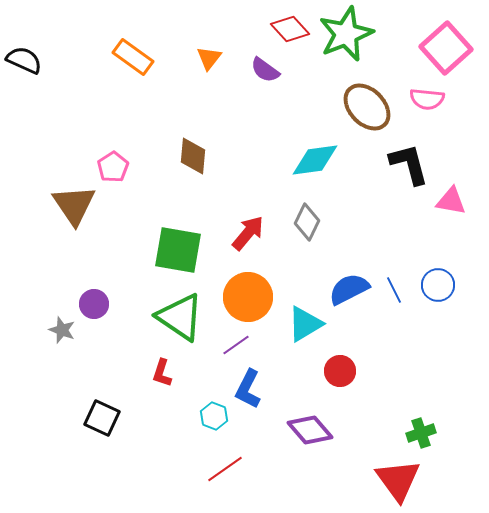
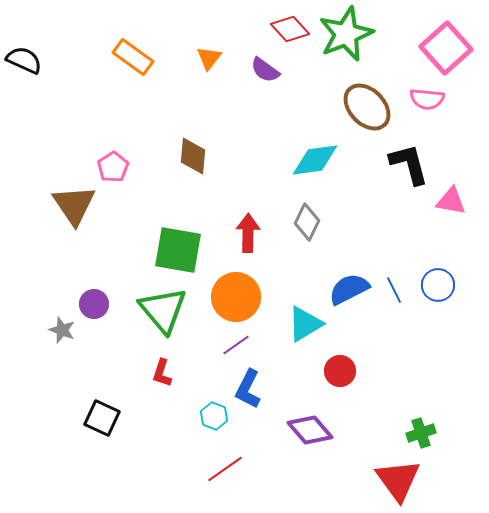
red arrow: rotated 39 degrees counterclockwise
orange circle: moved 12 px left
green triangle: moved 17 px left, 7 px up; rotated 16 degrees clockwise
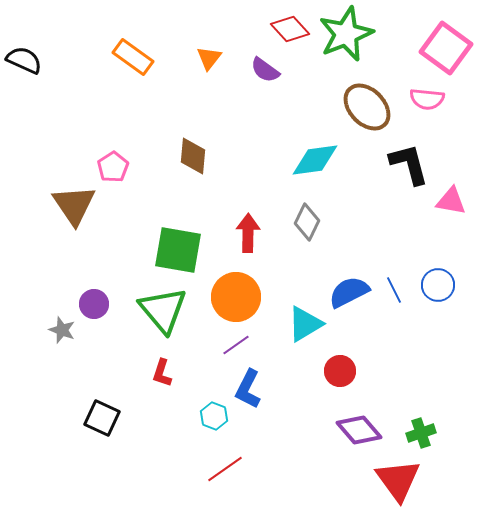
pink square: rotated 12 degrees counterclockwise
blue semicircle: moved 3 px down
purple diamond: moved 49 px right
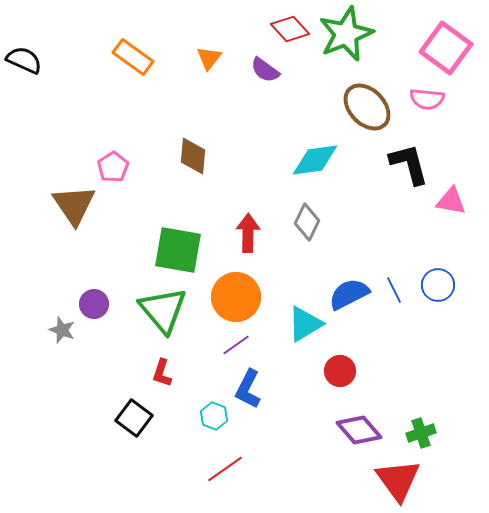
blue semicircle: moved 2 px down
black square: moved 32 px right; rotated 12 degrees clockwise
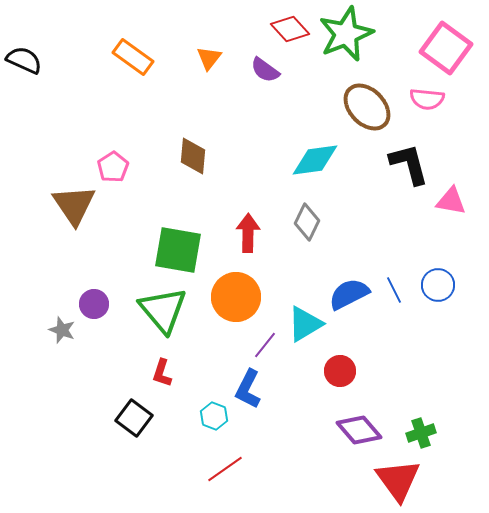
purple line: moved 29 px right; rotated 16 degrees counterclockwise
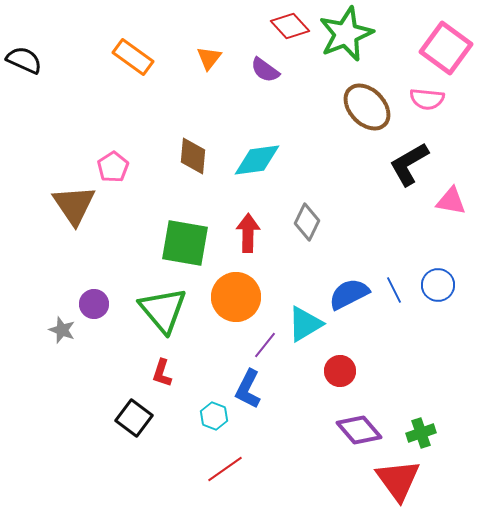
red diamond: moved 3 px up
cyan diamond: moved 58 px left
black L-shape: rotated 105 degrees counterclockwise
green square: moved 7 px right, 7 px up
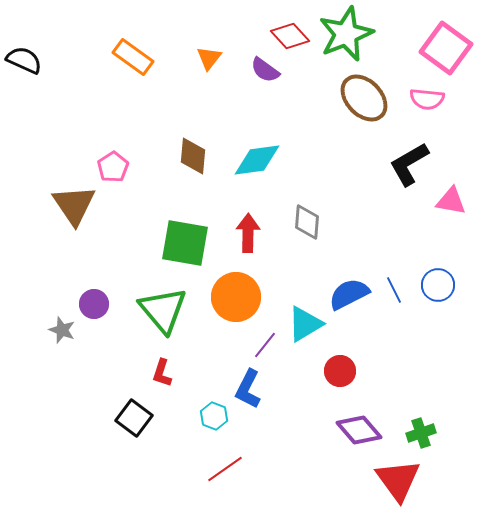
red diamond: moved 10 px down
brown ellipse: moved 3 px left, 9 px up
gray diamond: rotated 21 degrees counterclockwise
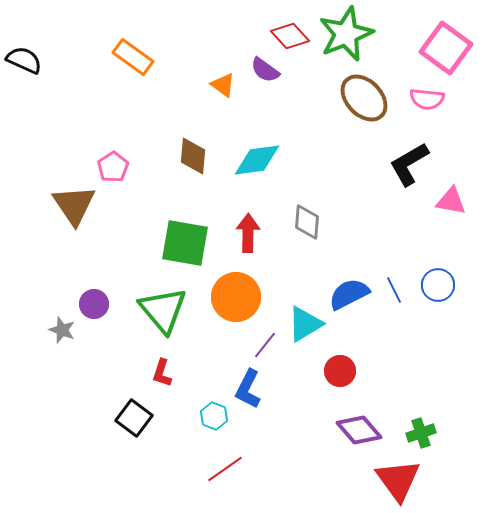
orange triangle: moved 14 px right, 27 px down; rotated 32 degrees counterclockwise
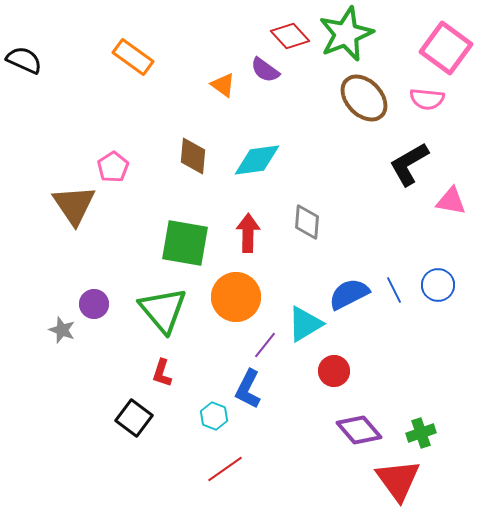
red circle: moved 6 px left
